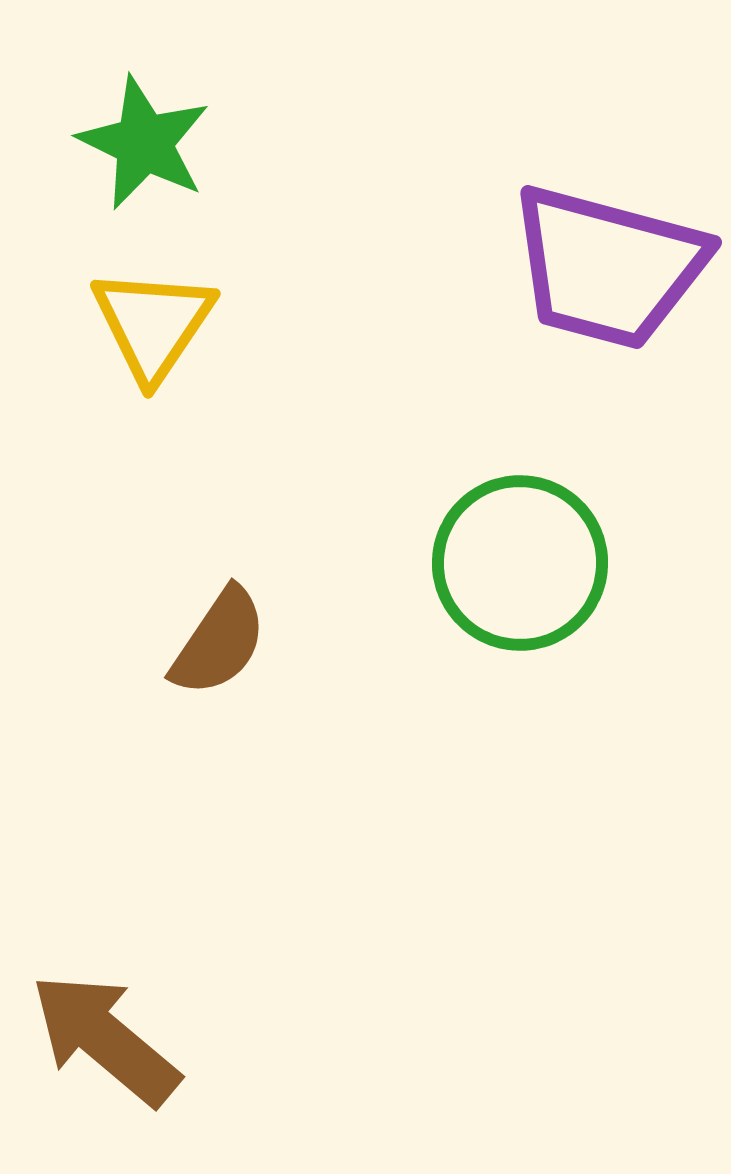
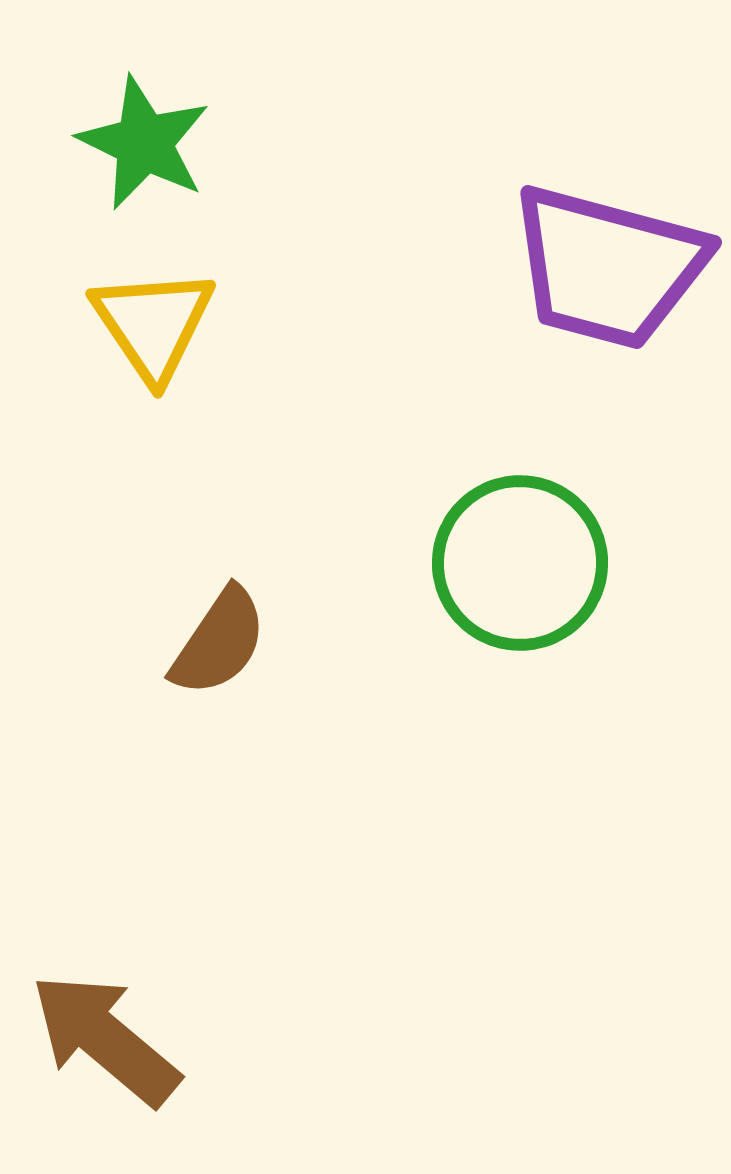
yellow triangle: rotated 8 degrees counterclockwise
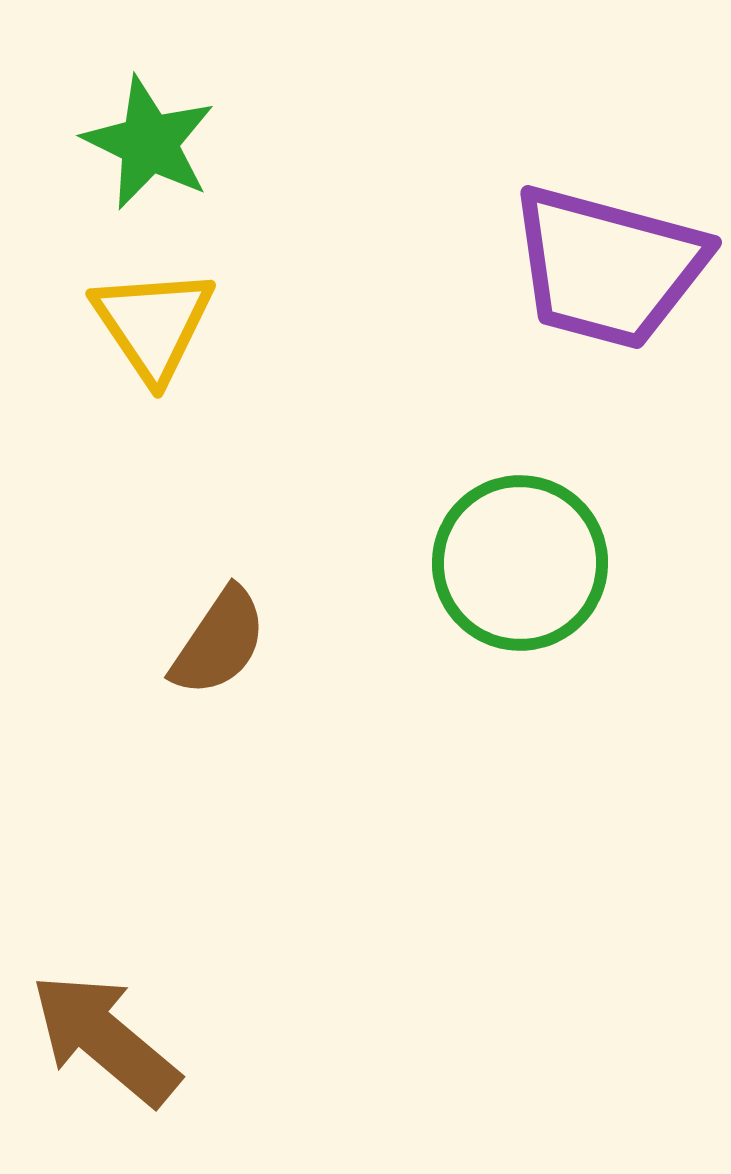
green star: moved 5 px right
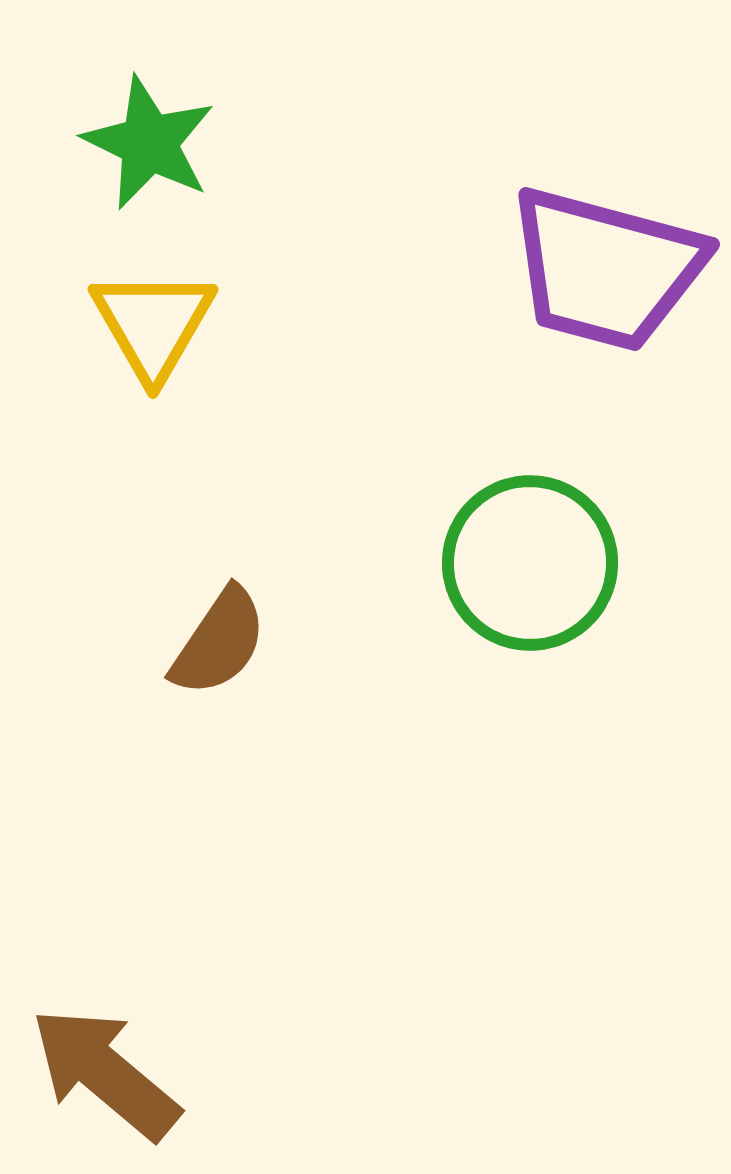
purple trapezoid: moved 2 px left, 2 px down
yellow triangle: rotated 4 degrees clockwise
green circle: moved 10 px right
brown arrow: moved 34 px down
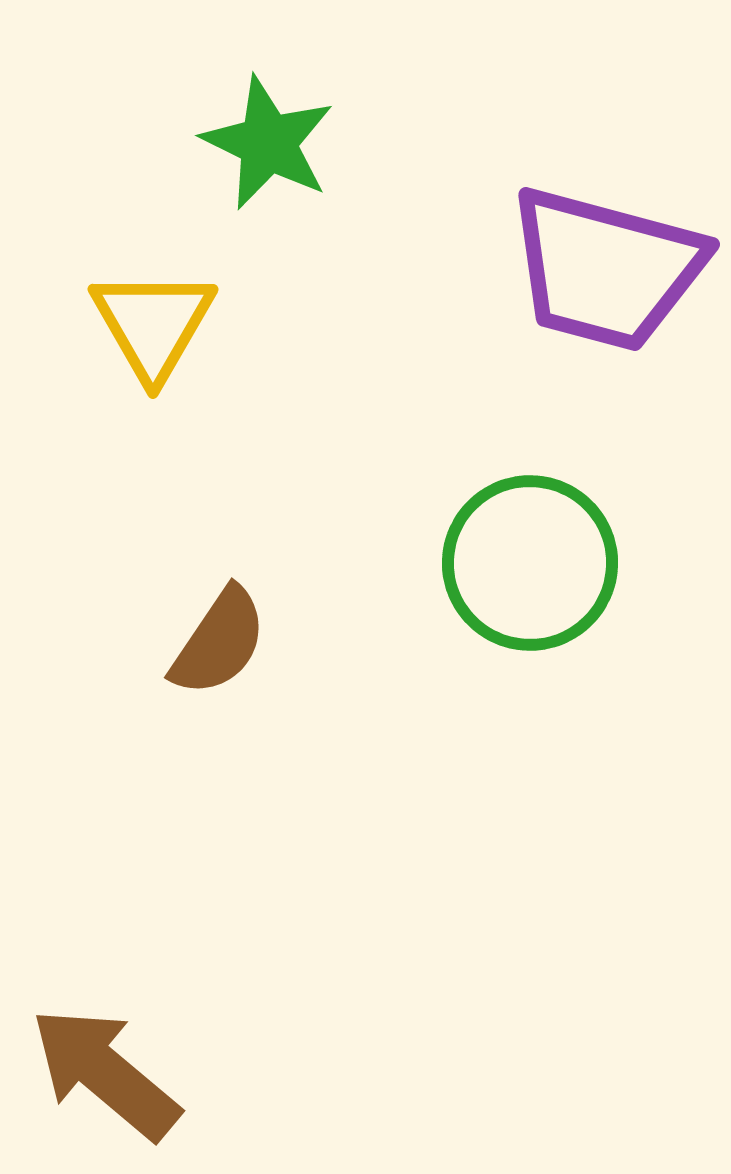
green star: moved 119 px right
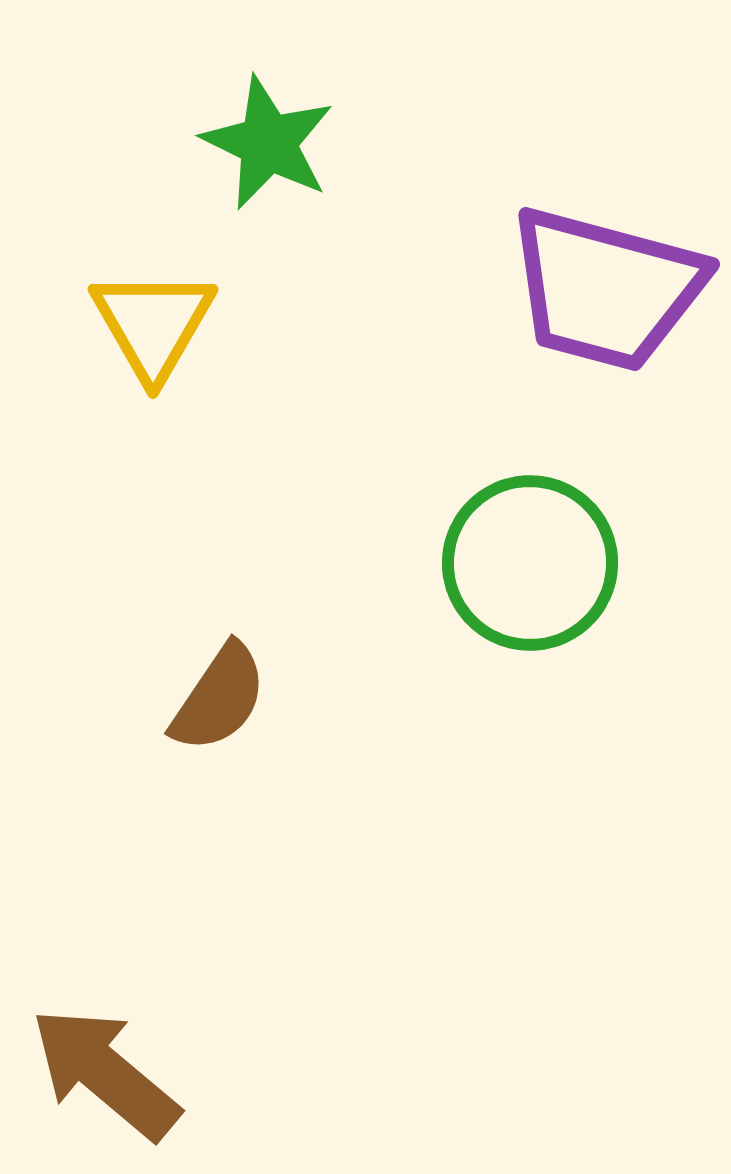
purple trapezoid: moved 20 px down
brown semicircle: moved 56 px down
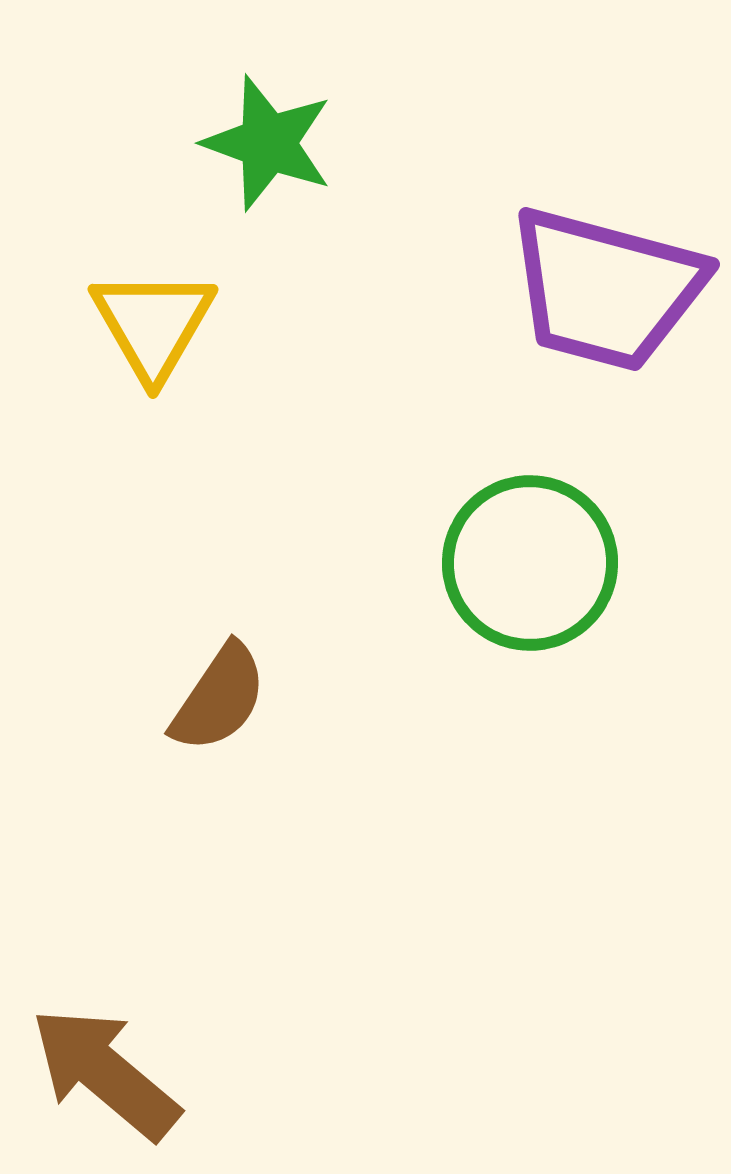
green star: rotated 6 degrees counterclockwise
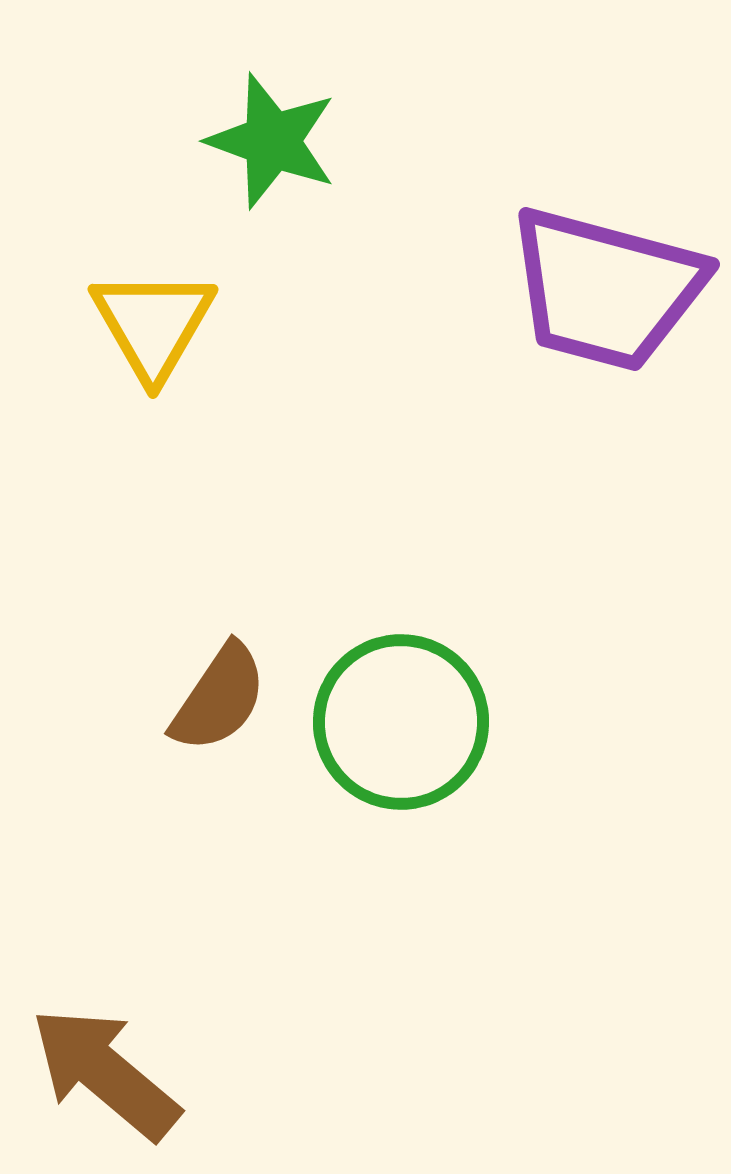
green star: moved 4 px right, 2 px up
green circle: moved 129 px left, 159 px down
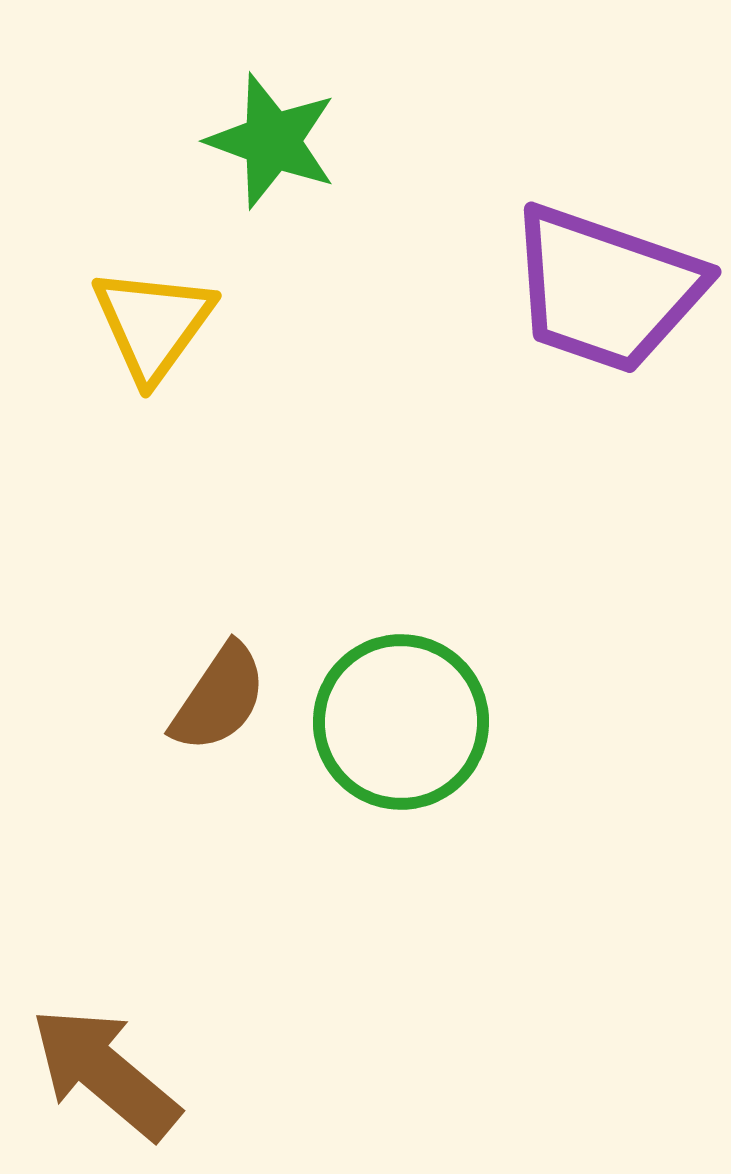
purple trapezoid: rotated 4 degrees clockwise
yellow triangle: rotated 6 degrees clockwise
